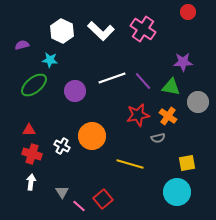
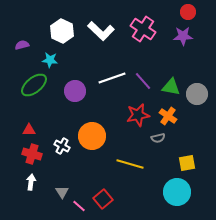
purple star: moved 26 px up
gray circle: moved 1 px left, 8 px up
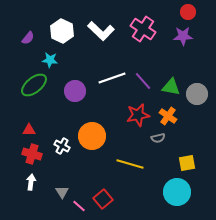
purple semicircle: moved 6 px right, 7 px up; rotated 144 degrees clockwise
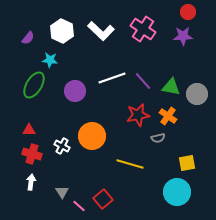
green ellipse: rotated 20 degrees counterclockwise
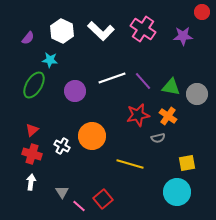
red circle: moved 14 px right
red triangle: moved 3 px right; rotated 40 degrees counterclockwise
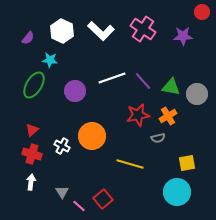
orange cross: rotated 24 degrees clockwise
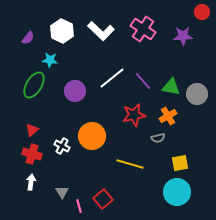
white line: rotated 20 degrees counterclockwise
red star: moved 4 px left
yellow square: moved 7 px left
pink line: rotated 32 degrees clockwise
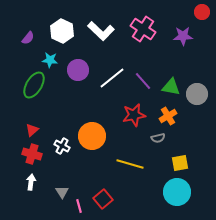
purple circle: moved 3 px right, 21 px up
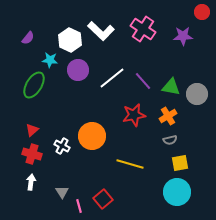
white hexagon: moved 8 px right, 9 px down
gray semicircle: moved 12 px right, 2 px down
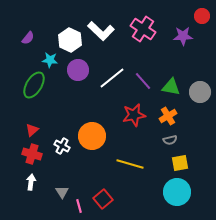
red circle: moved 4 px down
gray circle: moved 3 px right, 2 px up
